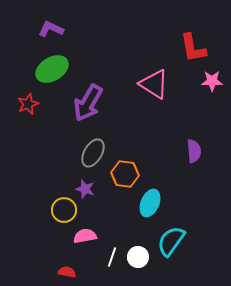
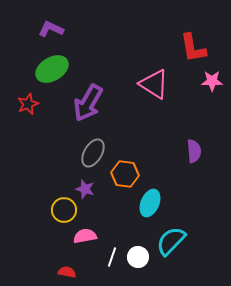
cyan semicircle: rotated 8 degrees clockwise
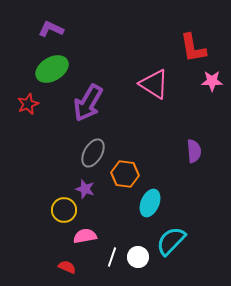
red semicircle: moved 5 px up; rotated 12 degrees clockwise
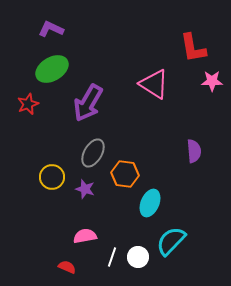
yellow circle: moved 12 px left, 33 px up
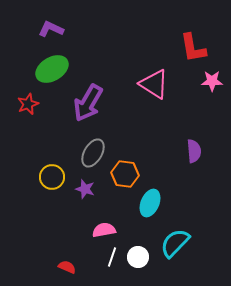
pink semicircle: moved 19 px right, 6 px up
cyan semicircle: moved 4 px right, 2 px down
